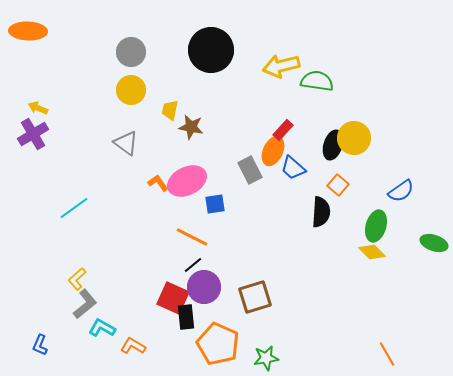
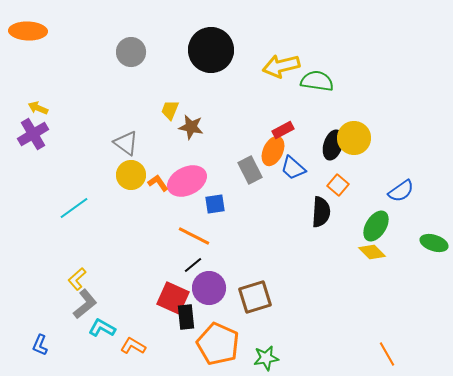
yellow circle at (131, 90): moved 85 px down
yellow trapezoid at (170, 110): rotated 10 degrees clockwise
red rectangle at (283, 130): rotated 20 degrees clockwise
green ellipse at (376, 226): rotated 16 degrees clockwise
orange line at (192, 237): moved 2 px right, 1 px up
purple circle at (204, 287): moved 5 px right, 1 px down
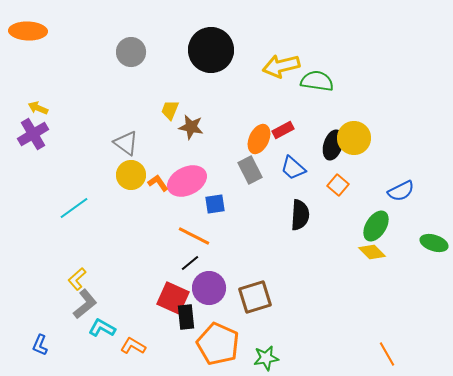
orange ellipse at (273, 151): moved 14 px left, 12 px up
blue semicircle at (401, 191): rotated 8 degrees clockwise
black semicircle at (321, 212): moved 21 px left, 3 px down
black line at (193, 265): moved 3 px left, 2 px up
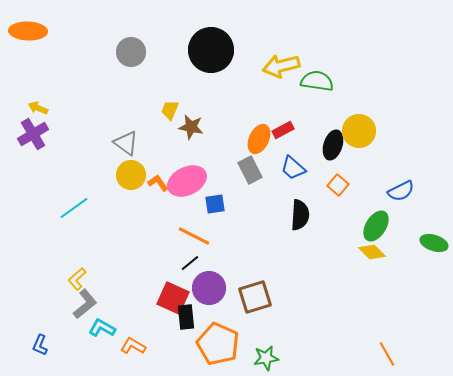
yellow circle at (354, 138): moved 5 px right, 7 px up
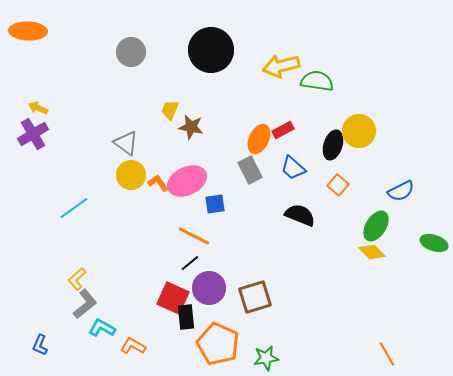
black semicircle at (300, 215): rotated 72 degrees counterclockwise
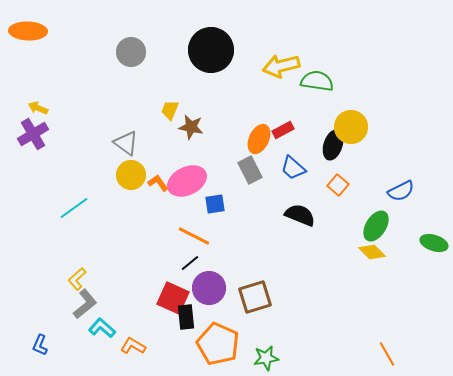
yellow circle at (359, 131): moved 8 px left, 4 px up
cyan L-shape at (102, 328): rotated 12 degrees clockwise
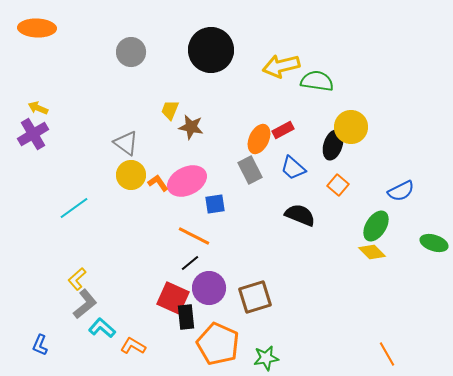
orange ellipse at (28, 31): moved 9 px right, 3 px up
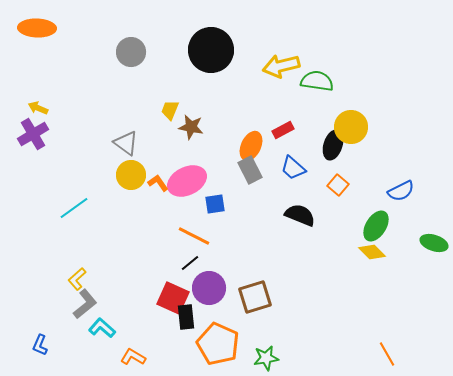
orange ellipse at (259, 139): moved 8 px left, 7 px down
orange L-shape at (133, 346): moved 11 px down
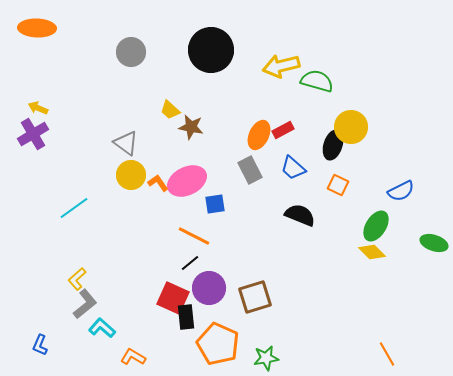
green semicircle at (317, 81): rotated 8 degrees clockwise
yellow trapezoid at (170, 110): rotated 70 degrees counterclockwise
orange ellipse at (251, 146): moved 8 px right, 11 px up
orange square at (338, 185): rotated 15 degrees counterclockwise
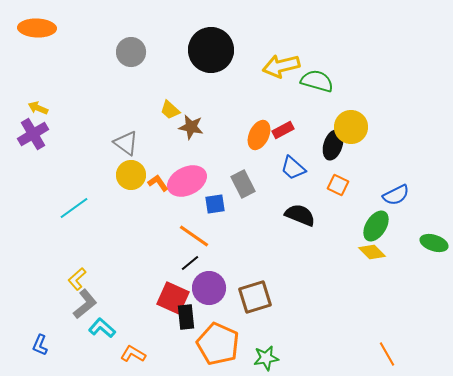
gray rectangle at (250, 170): moved 7 px left, 14 px down
blue semicircle at (401, 191): moved 5 px left, 4 px down
orange line at (194, 236): rotated 8 degrees clockwise
orange L-shape at (133, 357): moved 3 px up
